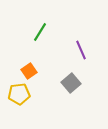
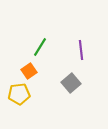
green line: moved 15 px down
purple line: rotated 18 degrees clockwise
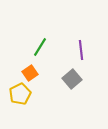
orange square: moved 1 px right, 2 px down
gray square: moved 1 px right, 4 px up
yellow pentagon: moved 1 px right; rotated 20 degrees counterclockwise
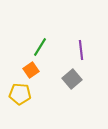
orange square: moved 1 px right, 3 px up
yellow pentagon: rotated 30 degrees clockwise
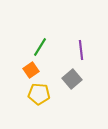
yellow pentagon: moved 19 px right
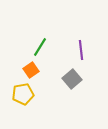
yellow pentagon: moved 16 px left; rotated 15 degrees counterclockwise
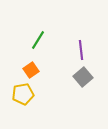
green line: moved 2 px left, 7 px up
gray square: moved 11 px right, 2 px up
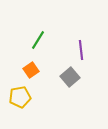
gray square: moved 13 px left
yellow pentagon: moved 3 px left, 3 px down
